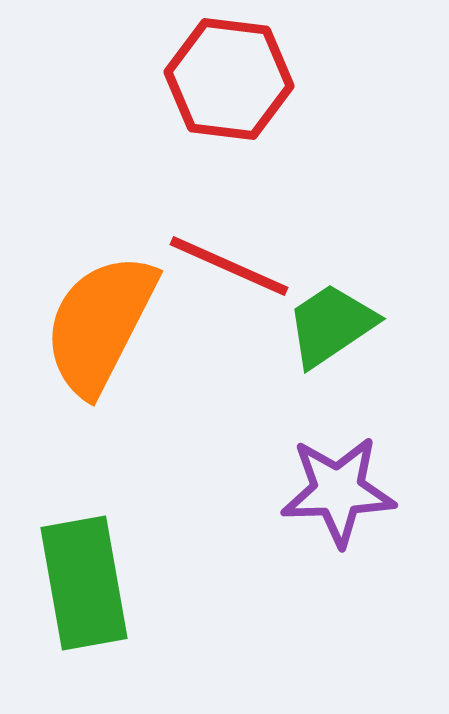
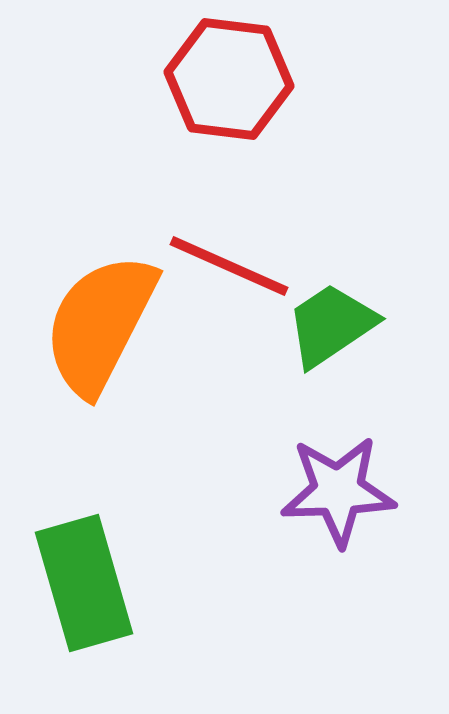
green rectangle: rotated 6 degrees counterclockwise
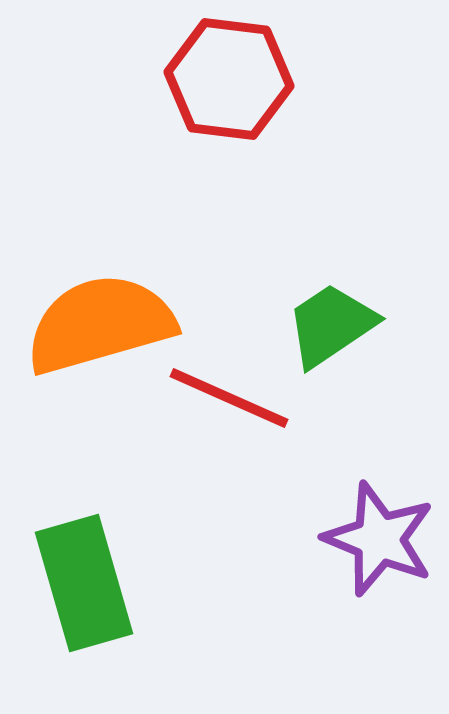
red line: moved 132 px down
orange semicircle: rotated 47 degrees clockwise
purple star: moved 41 px right, 48 px down; rotated 24 degrees clockwise
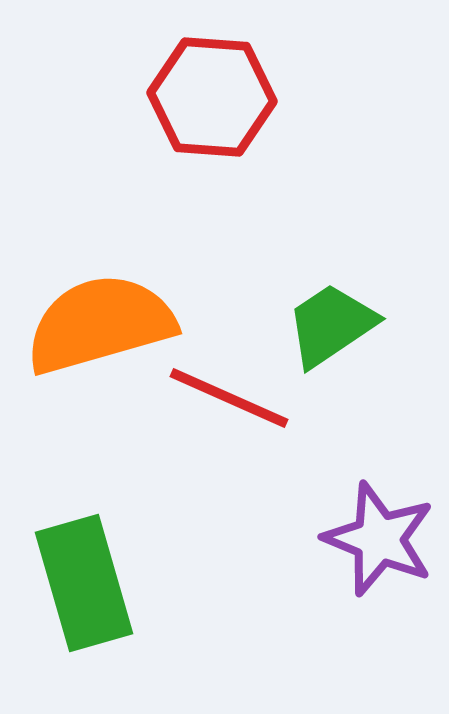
red hexagon: moved 17 px left, 18 px down; rotated 3 degrees counterclockwise
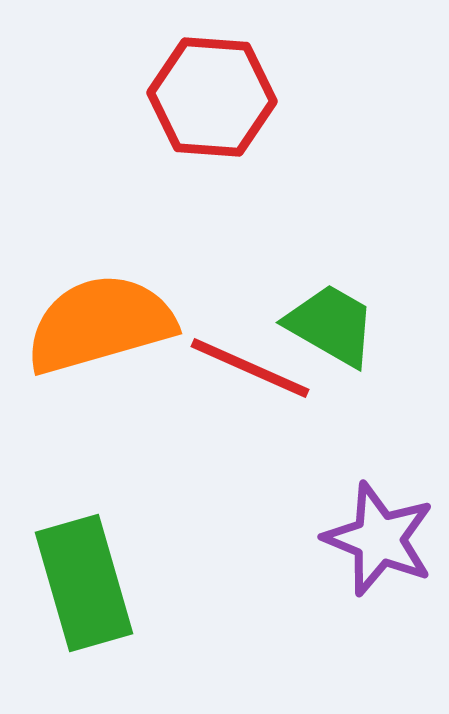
green trapezoid: rotated 64 degrees clockwise
red line: moved 21 px right, 30 px up
